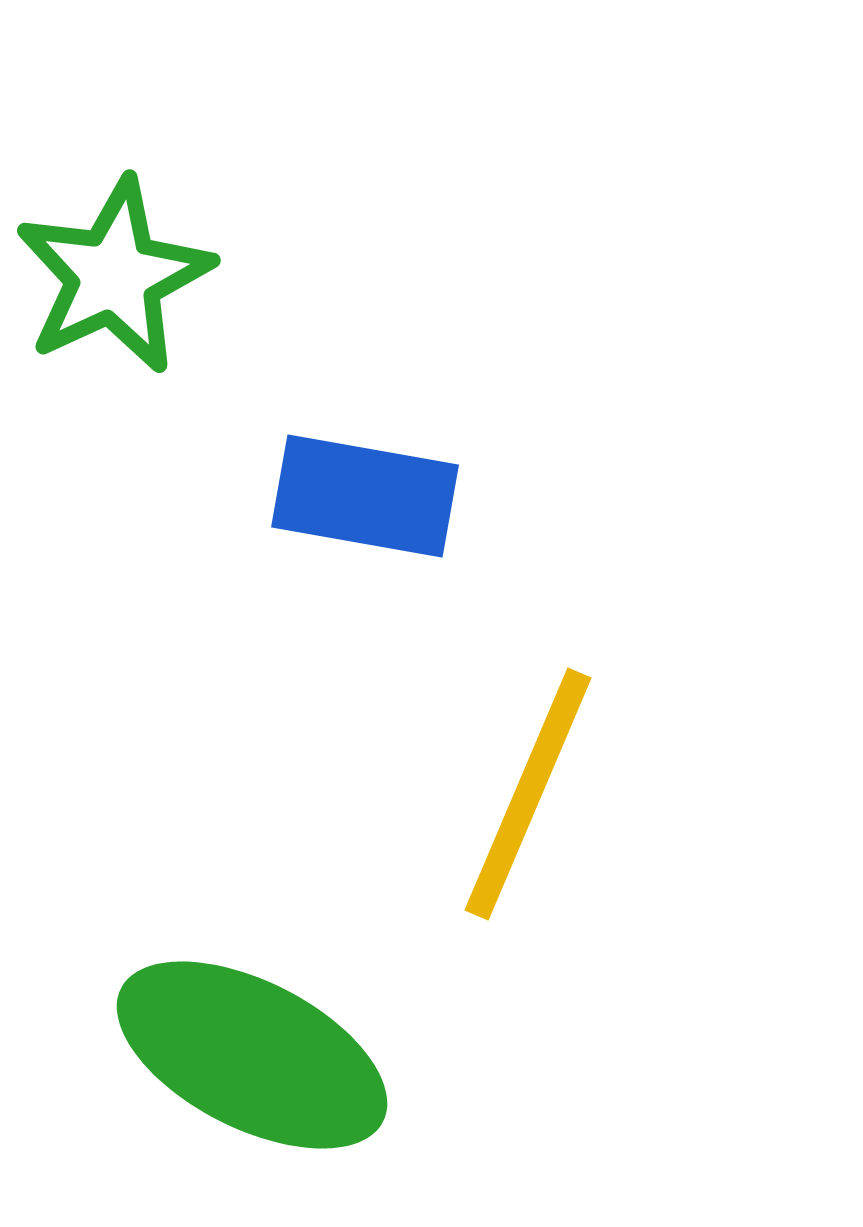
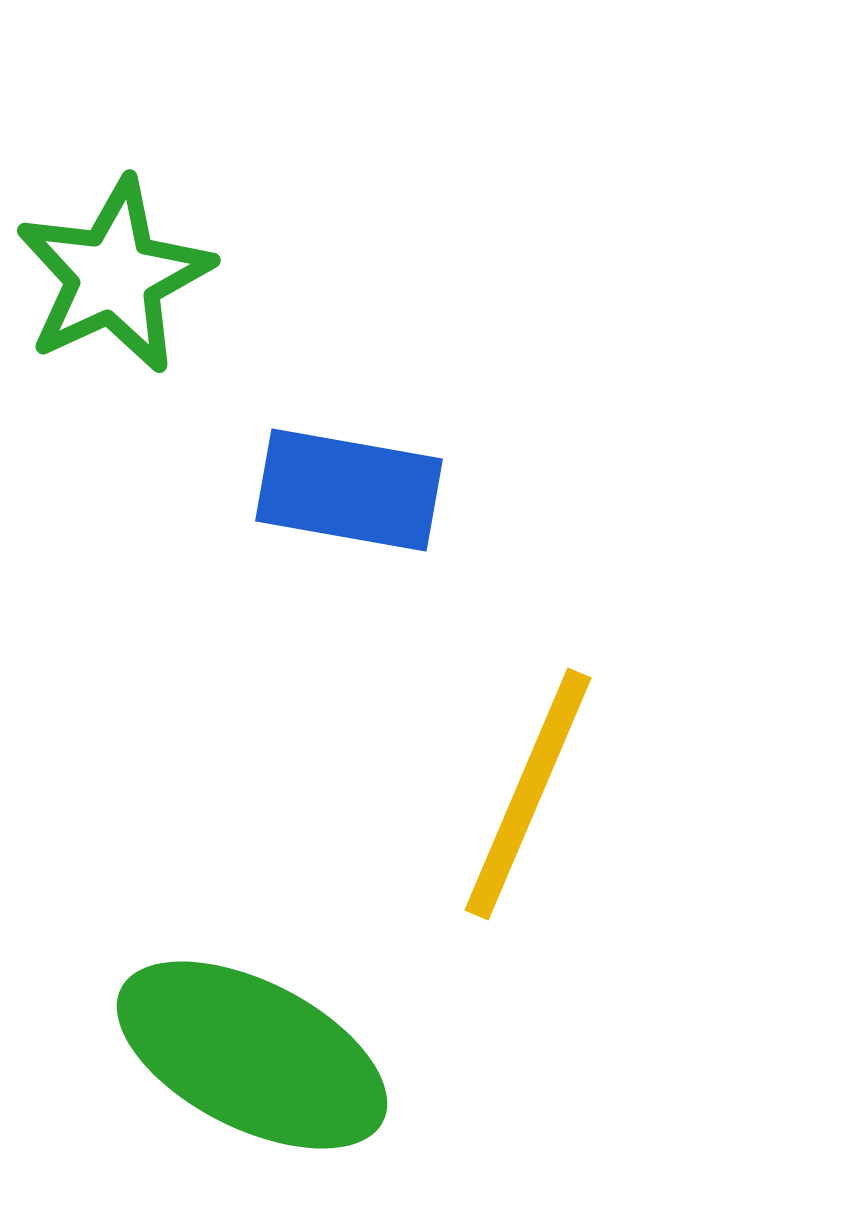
blue rectangle: moved 16 px left, 6 px up
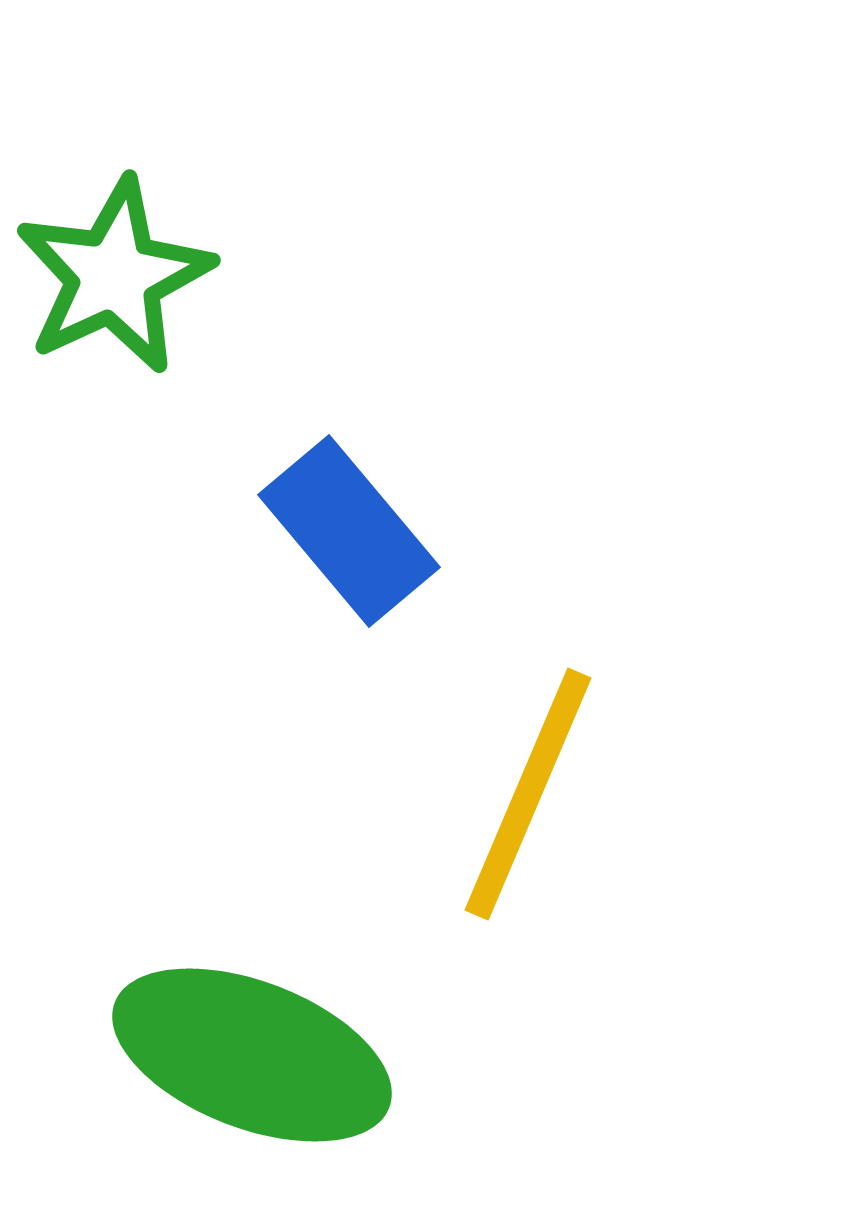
blue rectangle: moved 41 px down; rotated 40 degrees clockwise
green ellipse: rotated 6 degrees counterclockwise
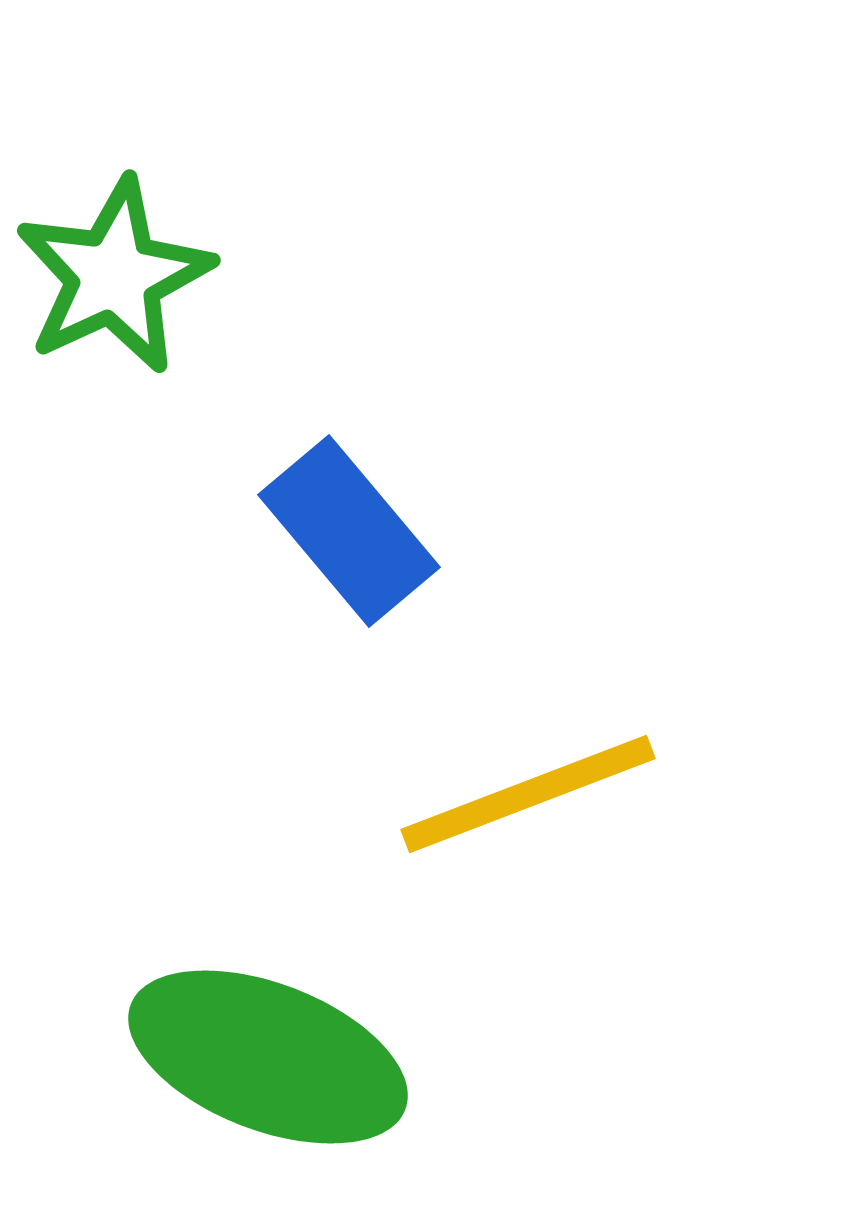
yellow line: rotated 46 degrees clockwise
green ellipse: moved 16 px right, 2 px down
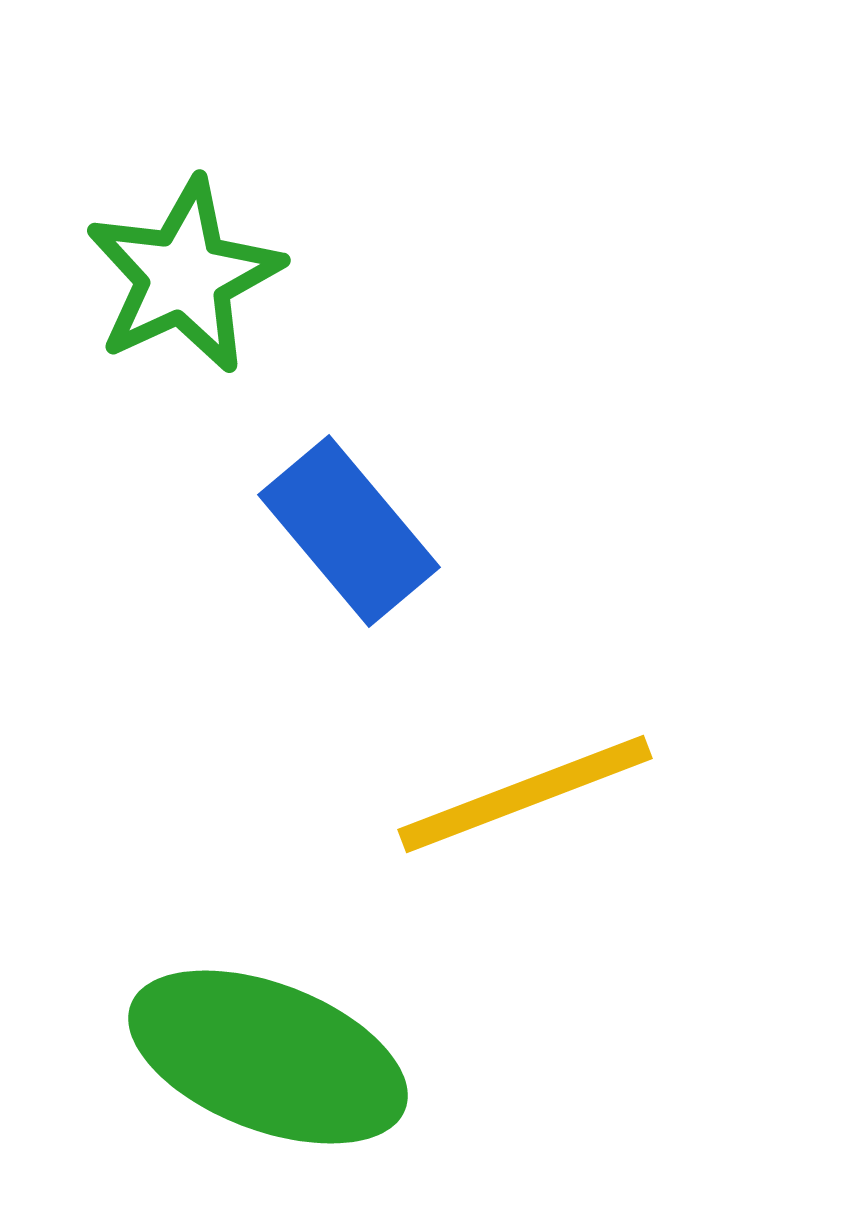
green star: moved 70 px right
yellow line: moved 3 px left
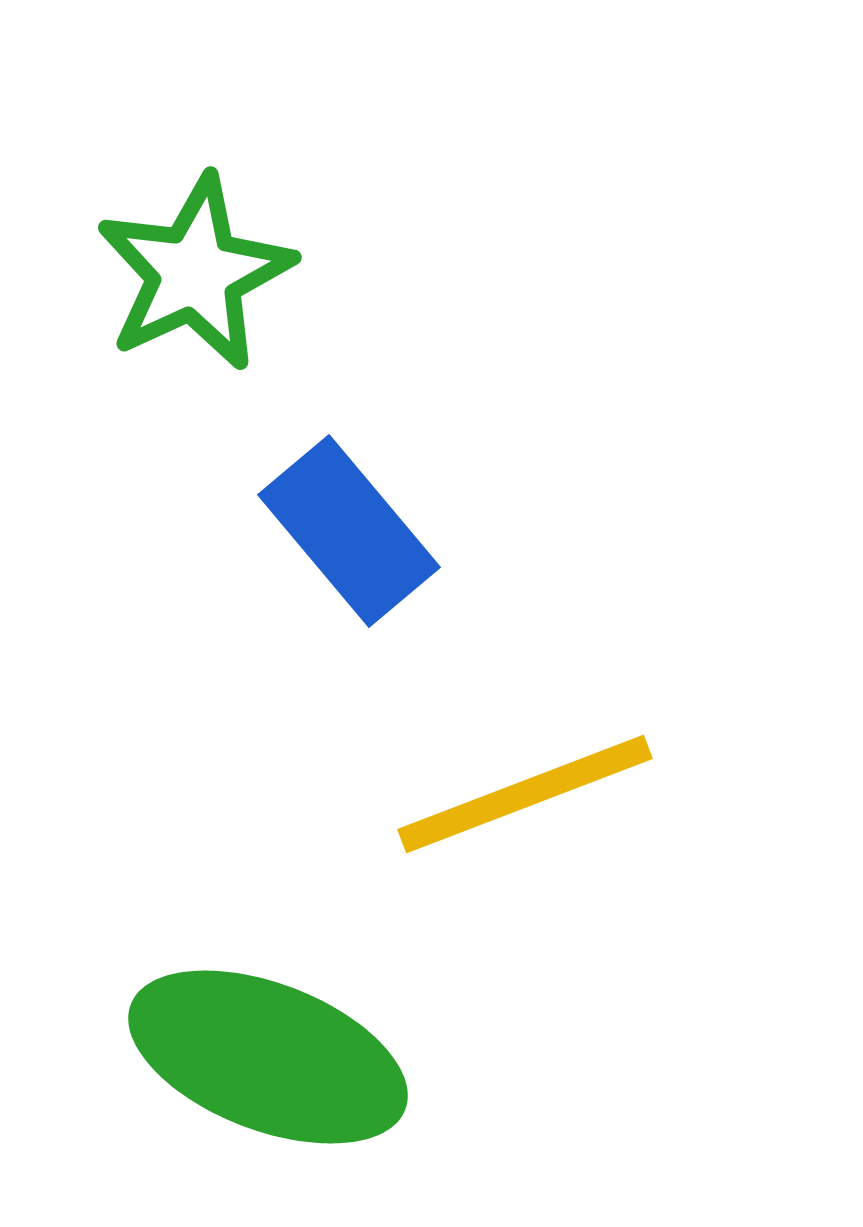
green star: moved 11 px right, 3 px up
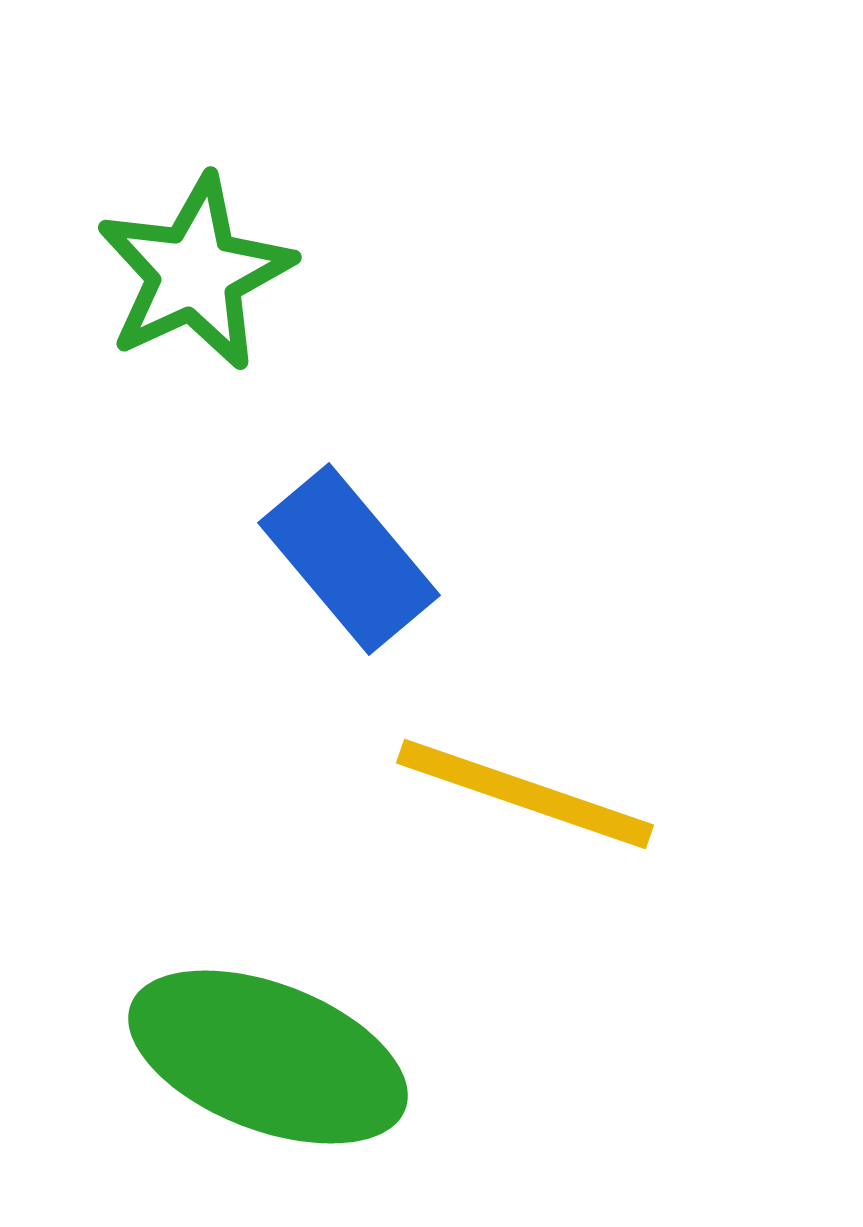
blue rectangle: moved 28 px down
yellow line: rotated 40 degrees clockwise
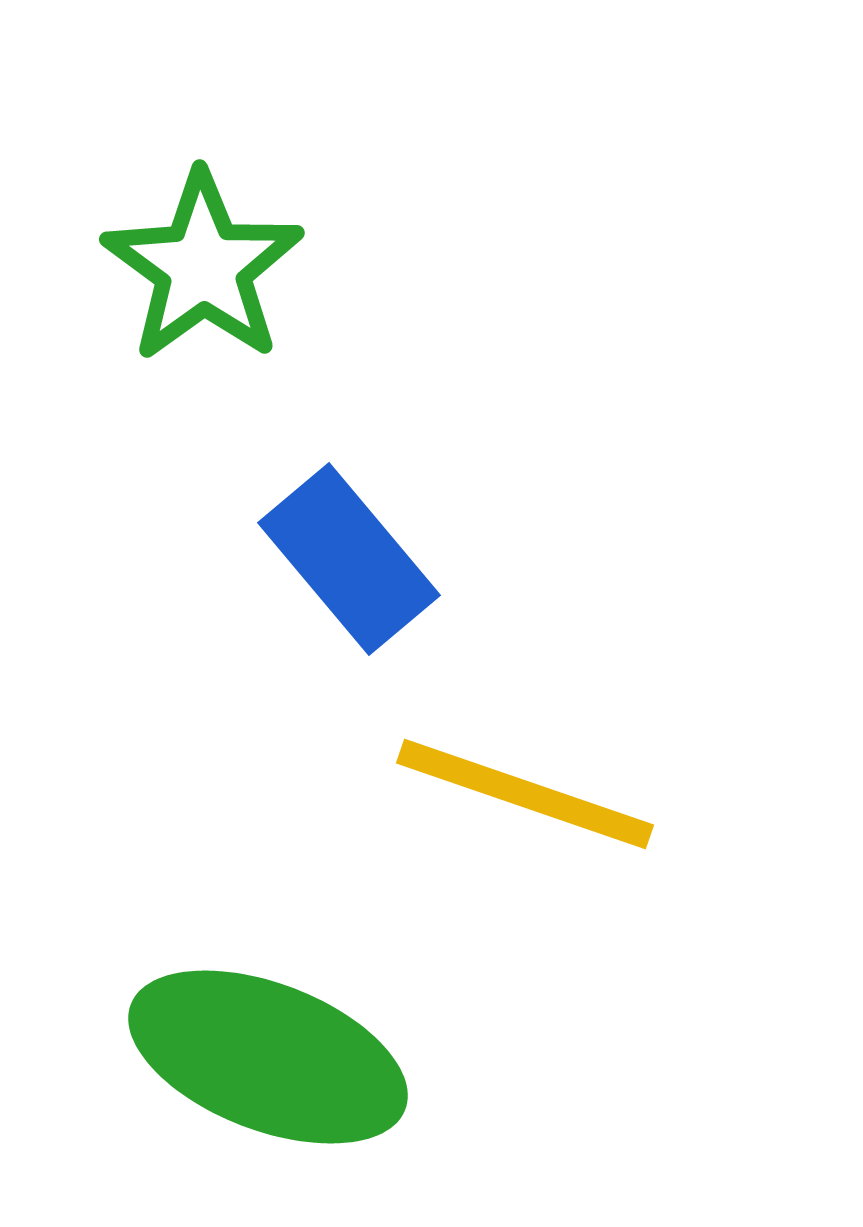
green star: moved 8 px right, 6 px up; rotated 11 degrees counterclockwise
